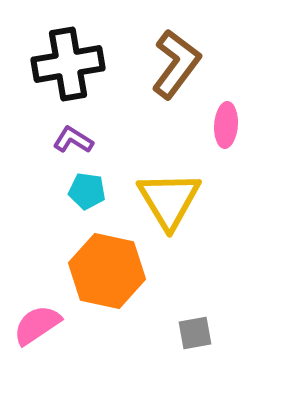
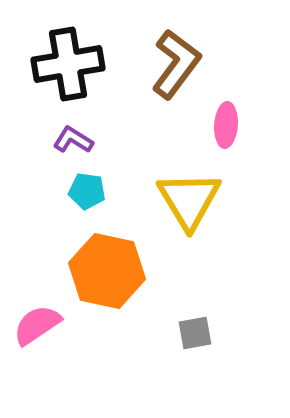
yellow triangle: moved 20 px right
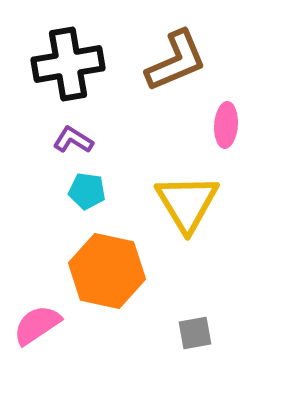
brown L-shape: moved 3 px up; rotated 30 degrees clockwise
yellow triangle: moved 2 px left, 3 px down
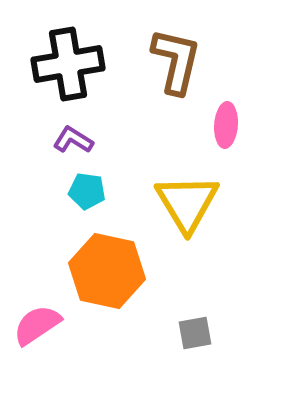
brown L-shape: rotated 54 degrees counterclockwise
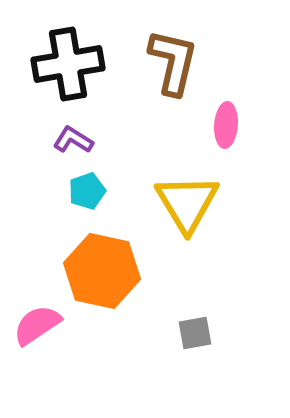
brown L-shape: moved 3 px left, 1 px down
cyan pentagon: rotated 27 degrees counterclockwise
orange hexagon: moved 5 px left
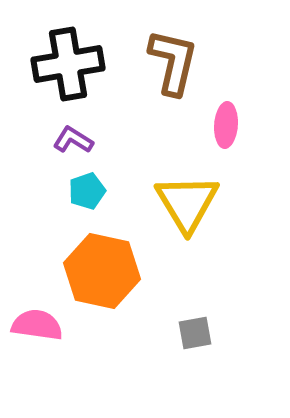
pink semicircle: rotated 42 degrees clockwise
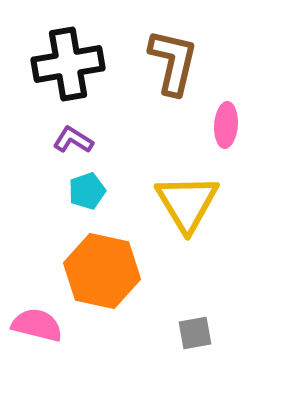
pink semicircle: rotated 6 degrees clockwise
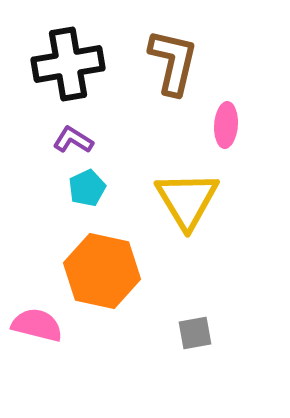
cyan pentagon: moved 3 px up; rotated 6 degrees counterclockwise
yellow triangle: moved 3 px up
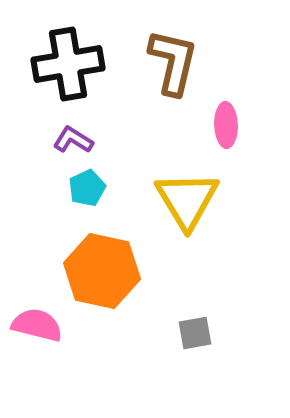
pink ellipse: rotated 6 degrees counterclockwise
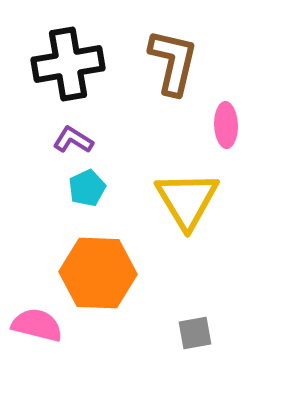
orange hexagon: moved 4 px left, 2 px down; rotated 10 degrees counterclockwise
